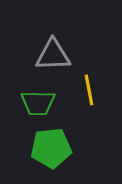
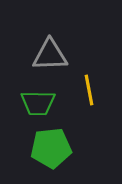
gray triangle: moved 3 px left
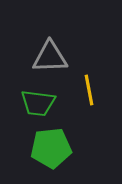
gray triangle: moved 2 px down
green trapezoid: rotated 6 degrees clockwise
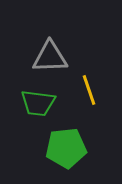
yellow line: rotated 8 degrees counterclockwise
green pentagon: moved 15 px right
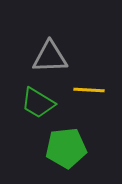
yellow line: rotated 68 degrees counterclockwise
green trapezoid: rotated 24 degrees clockwise
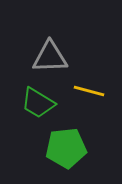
yellow line: moved 1 px down; rotated 12 degrees clockwise
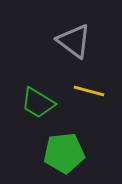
gray triangle: moved 24 px right, 16 px up; rotated 39 degrees clockwise
green pentagon: moved 2 px left, 5 px down
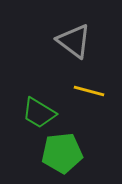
green trapezoid: moved 1 px right, 10 px down
green pentagon: moved 2 px left
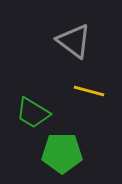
green trapezoid: moved 6 px left
green pentagon: rotated 6 degrees clockwise
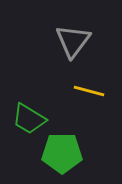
gray triangle: moved 1 px left; rotated 30 degrees clockwise
green trapezoid: moved 4 px left, 6 px down
